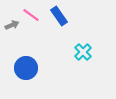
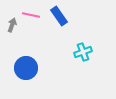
pink line: rotated 24 degrees counterclockwise
gray arrow: rotated 48 degrees counterclockwise
cyan cross: rotated 24 degrees clockwise
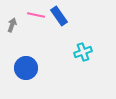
pink line: moved 5 px right
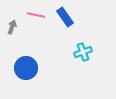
blue rectangle: moved 6 px right, 1 px down
gray arrow: moved 2 px down
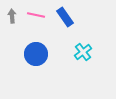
gray arrow: moved 11 px up; rotated 24 degrees counterclockwise
cyan cross: rotated 18 degrees counterclockwise
blue circle: moved 10 px right, 14 px up
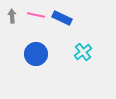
blue rectangle: moved 3 px left, 1 px down; rotated 30 degrees counterclockwise
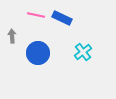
gray arrow: moved 20 px down
blue circle: moved 2 px right, 1 px up
